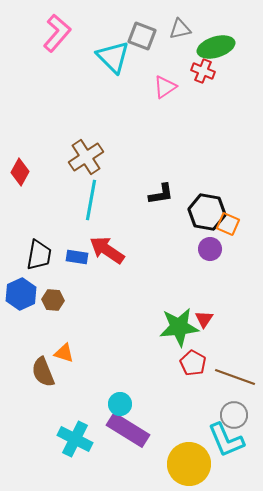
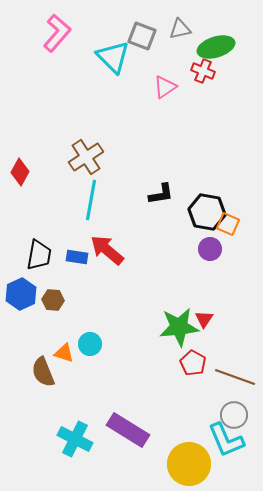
red arrow: rotated 6 degrees clockwise
cyan circle: moved 30 px left, 60 px up
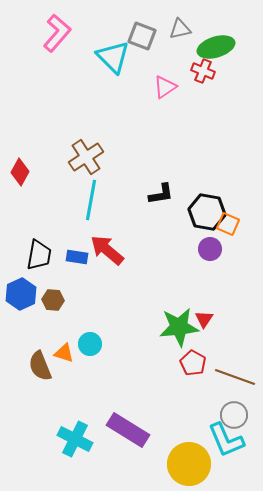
brown semicircle: moved 3 px left, 6 px up
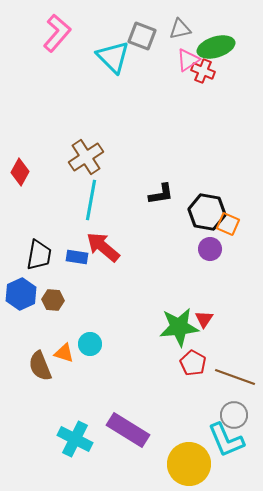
pink triangle: moved 23 px right, 27 px up
red arrow: moved 4 px left, 3 px up
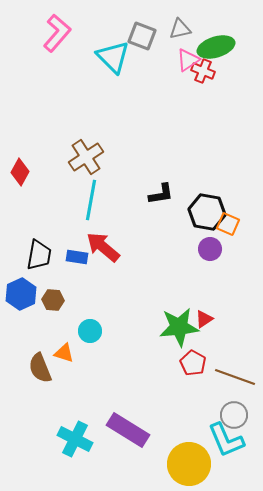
red triangle: rotated 24 degrees clockwise
cyan circle: moved 13 px up
brown semicircle: moved 2 px down
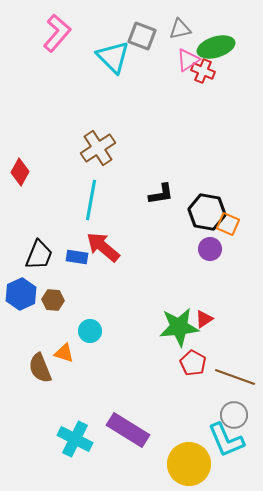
brown cross: moved 12 px right, 9 px up
black trapezoid: rotated 12 degrees clockwise
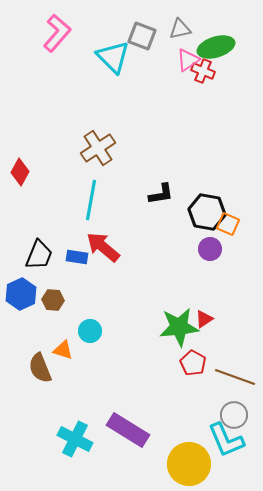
orange triangle: moved 1 px left, 3 px up
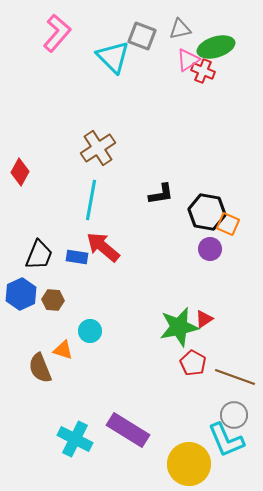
green star: rotated 6 degrees counterclockwise
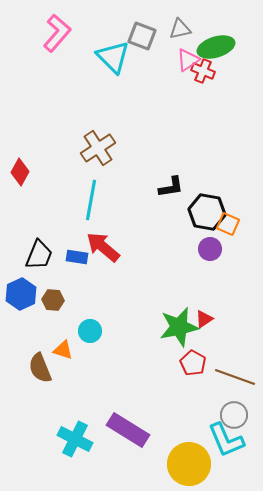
black L-shape: moved 10 px right, 7 px up
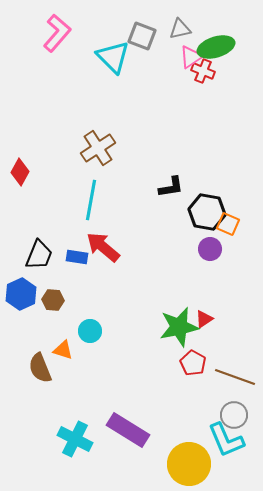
pink triangle: moved 3 px right, 3 px up
